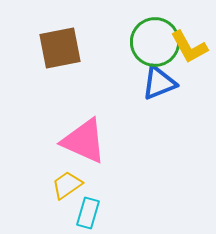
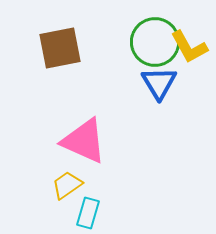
blue triangle: rotated 39 degrees counterclockwise
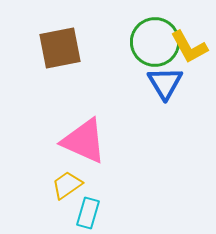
blue triangle: moved 6 px right
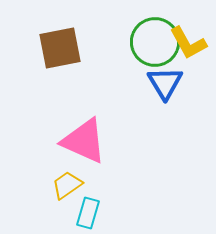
yellow L-shape: moved 1 px left, 4 px up
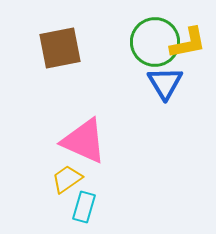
yellow L-shape: rotated 72 degrees counterclockwise
yellow trapezoid: moved 6 px up
cyan rectangle: moved 4 px left, 6 px up
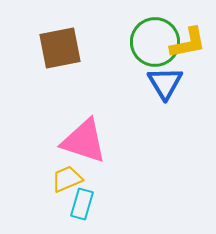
pink triangle: rotated 6 degrees counterclockwise
yellow trapezoid: rotated 12 degrees clockwise
cyan rectangle: moved 2 px left, 3 px up
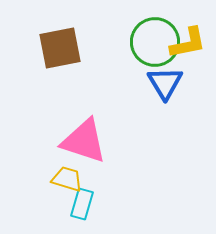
yellow trapezoid: rotated 40 degrees clockwise
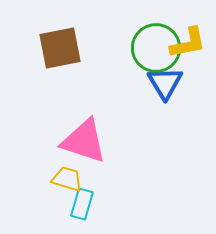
green circle: moved 1 px right, 6 px down
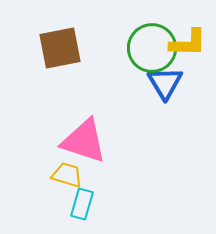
yellow L-shape: rotated 12 degrees clockwise
green circle: moved 4 px left
yellow trapezoid: moved 4 px up
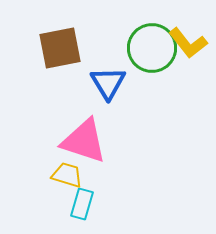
yellow L-shape: rotated 51 degrees clockwise
blue triangle: moved 57 px left
